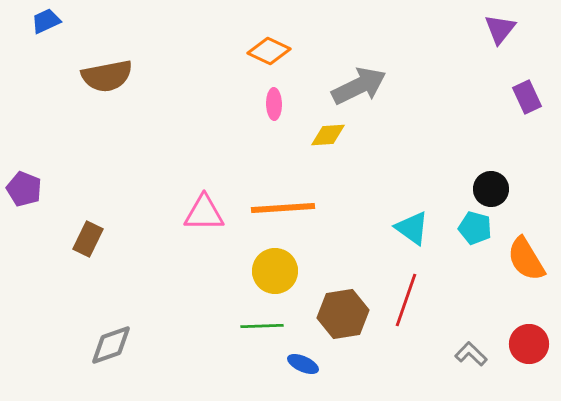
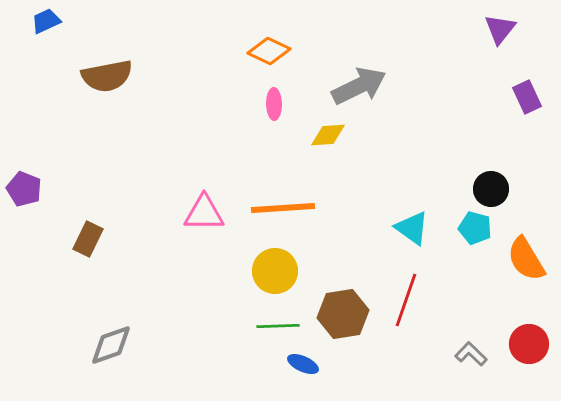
green line: moved 16 px right
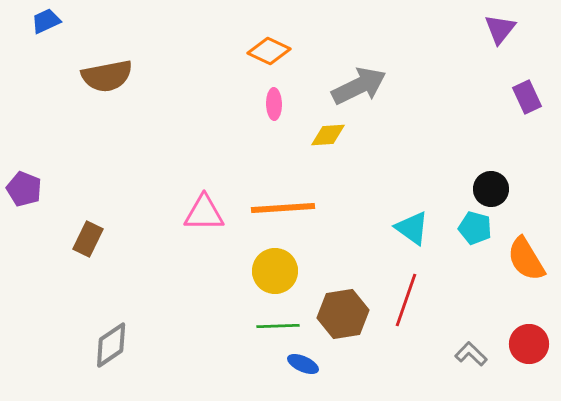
gray diamond: rotated 15 degrees counterclockwise
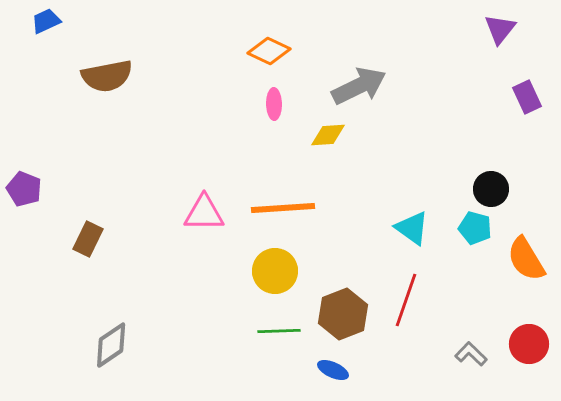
brown hexagon: rotated 12 degrees counterclockwise
green line: moved 1 px right, 5 px down
blue ellipse: moved 30 px right, 6 px down
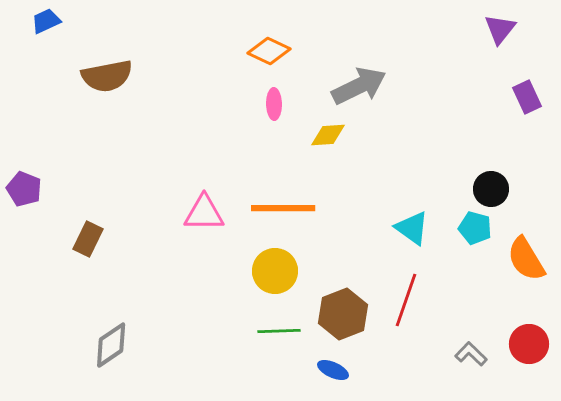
orange line: rotated 4 degrees clockwise
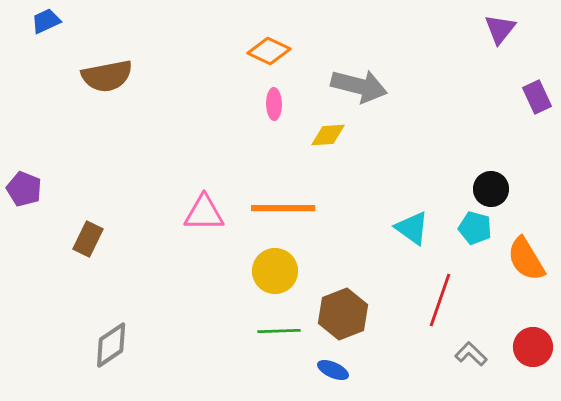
gray arrow: rotated 40 degrees clockwise
purple rectangle: moved 10 px right
red line: moved 34 px right
red circle: moved 4 px right, 3 px down
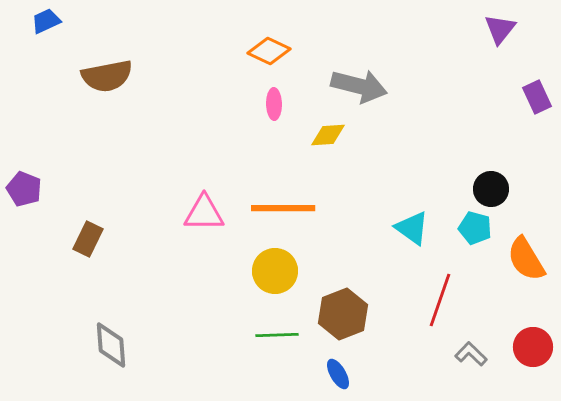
green line: moved 2 px left, 4 px down
gray diamond: rotated 60 degrees counterclockwise
blue ellipse: moved 5 px right, 4 px down; rotated 36 degrees clockwise
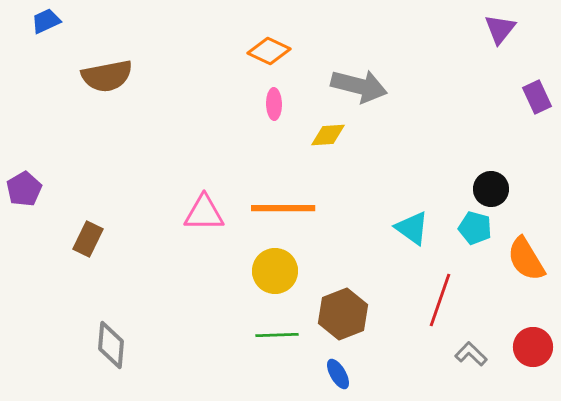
purple pentagon: rotated 20 degrees clockwise
gray diamond: rotated 9 degrees clockwise
